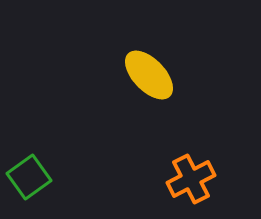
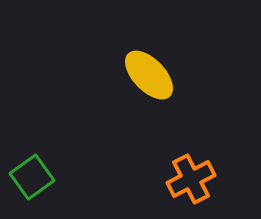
green square: moved 3 px right
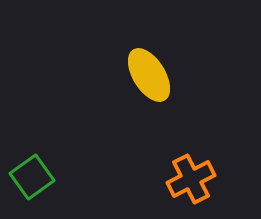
yellow ellipse: rotated 12 degrees clockwise
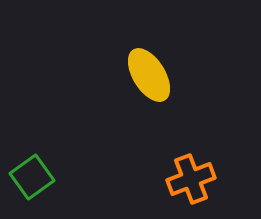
orange cross: rotated 6 degrees clockwise
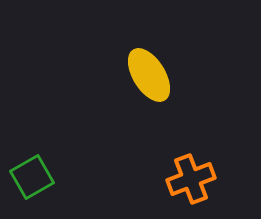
green square: rotated 6 degrees clockwise
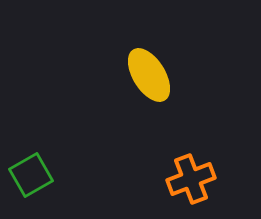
green square: moved 1 px left, 2 px up
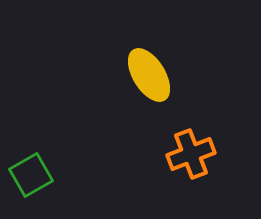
orange cross: moved 25 px up
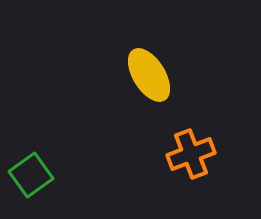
green square: rotated 6 degrees counterclockwise
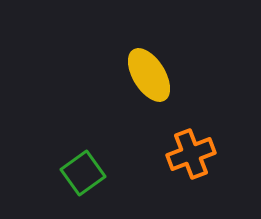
green square: moved 52 px right, 2 px up
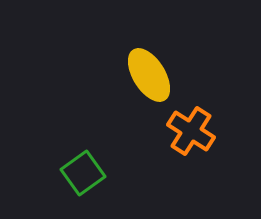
orange cross: moved 23 px up; rotated 36 degrees counterclockwise
